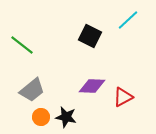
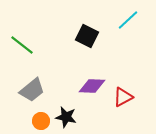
black square: moved 3 px left
orange circle: moved 4 px down
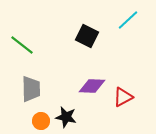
gray trapezoid: moved 1 px left, 1 px up; rotated 52 degrees counterclockwise
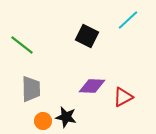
orange circle: moved 2 px right
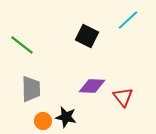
red triangle: rotated 40 degrees counterclockwise
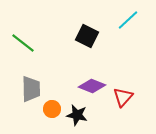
green line: moved 1 px right, 2 px up
purple diamond: rotated 20 degrees clockwise
red triangle: rotated 20 degrees clockwise
black star: moved 11 px right, 2 px up
orange circle: moved 9 px right, 12 px up
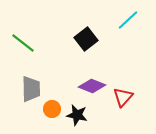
black square: moved 1 px left, 3 px down; rotated 25 degrees clockwise
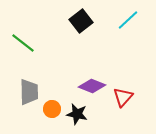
black square: moved 5 px left, 18 px up
gray trapezoid: moved 2 px left, 3 px down
black star: moved 1 px up
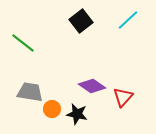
purple diamond: rotated 12 degrees clockwise
gray trapezoid: moved 1 px right; rotated 80 degrees counterclockwise
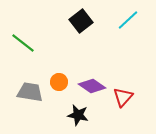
orange circle: moved 7 px right, 27 px up
black star: moved 1 px right, 1 px down
